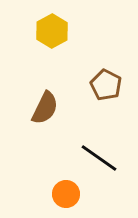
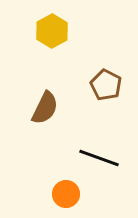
black line: rotated 15 degrees counterclockwise
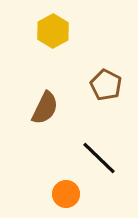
yellow hexagon: moved 1 px right
black line: rotated 24 degrees clockwise
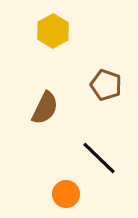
brown pentagon: rotated 8 degrees counterclockwise
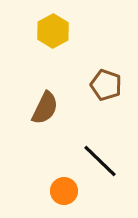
black line: moved 1 px right, 3 px down
orange circle: moved 2 px left, 3 px up
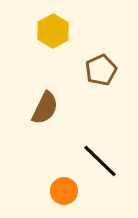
brown pentagon: moved 5 px left, 15 px up; rotated 28 degrees clockwise
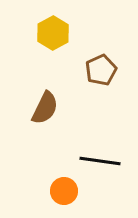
yellow hexagon: moved 2 px down
black line: rotated 36 degrees counterclockwise
